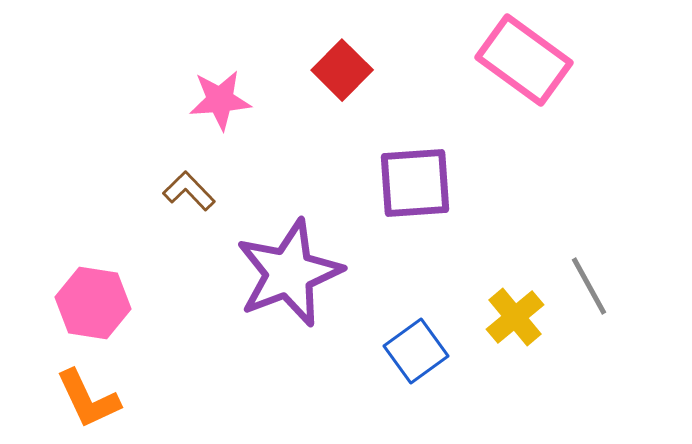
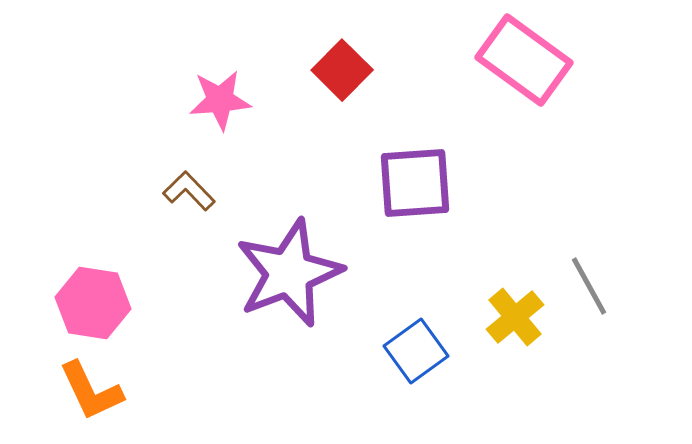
orange L-shape: moved 3 px right, 8 px up
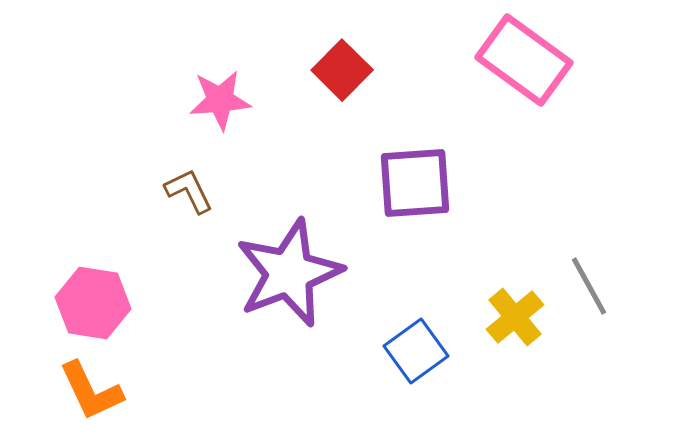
brown L-shape: rotated 18 degrees clockwise
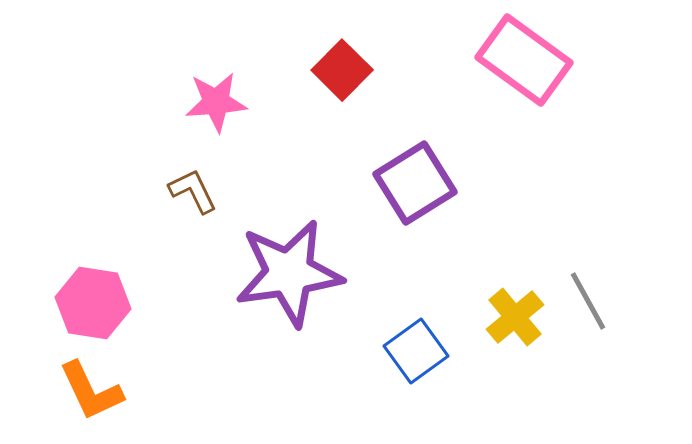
pink star: moved 4 px left, 2 px down
purple square: rotated 28 degrees counterclockwise
brown L-shape: moved 4 px right
purple star: rotated 13 degrees clockwise
gray line: moved 1 px left, 15 px down
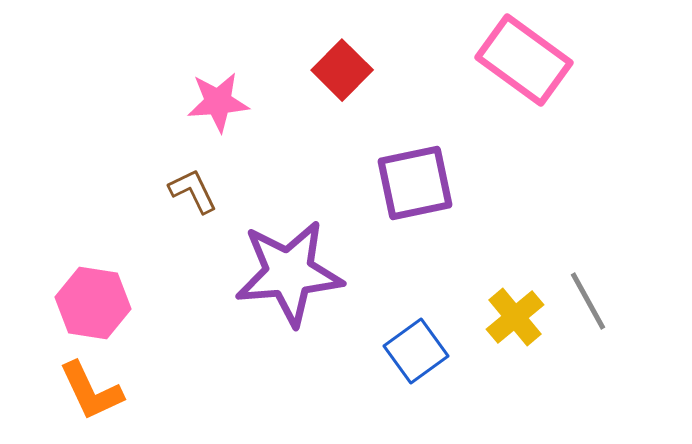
pink star: moved 2 px right
purple square: rotated 20 degrees clockwise
purple star: rotated 3 degrees clockwise
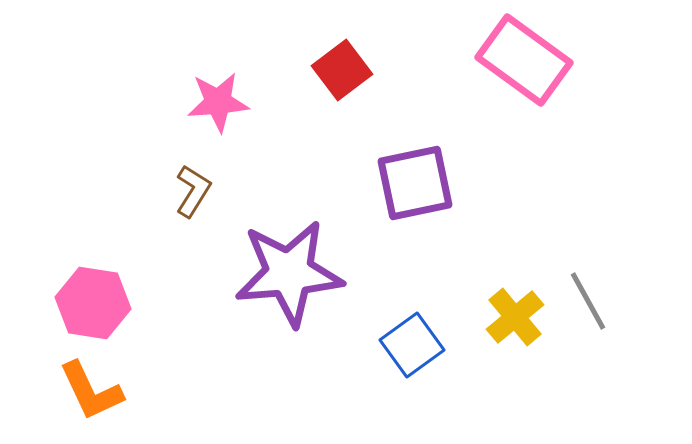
red square: rotated 8 degrees clockwise
brown L-shape: rotated 58 degrees clockwise
blue square: moved 4 px left, 6 px up
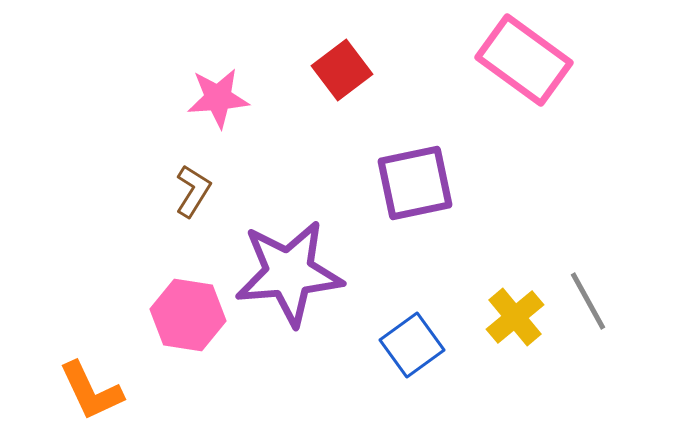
pink star: moved 4 px up
pink hexagon: moved 95 px right, 12 px down
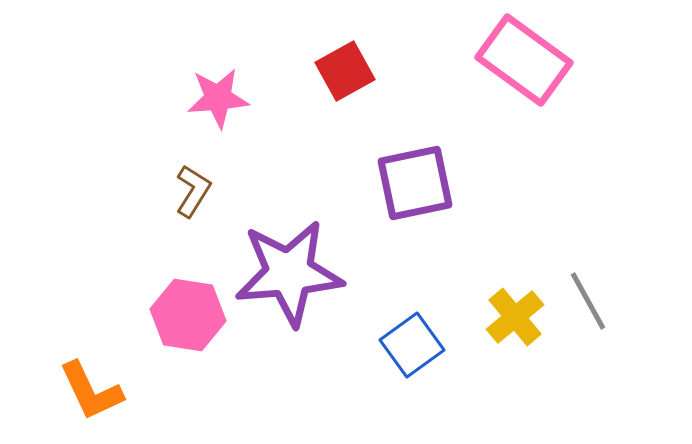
red square: moved 3 px right, 1 px down; rotated 8 degrees clockwise
